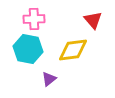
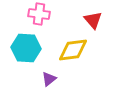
pink cross: moved 5 px right, 5 px up; rotated 10 degrees clockwise
cyan hexagon: moved 2 px left, 1 px up; rotated 8 degrees counterclockwise
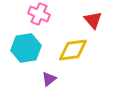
pink cross: rotated 15 degrees clockwise
cyan hexagon: rotated 12 degrees counterclockwise
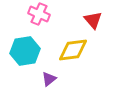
cyan hexagon: moved 1 px left, 3 px down
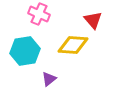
yellow diamond: moved 5 px up; rotated 12 degrees clockwise
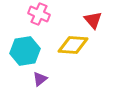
purple triangle: moved 9 px left
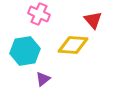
purple triangle: moved 3 px right
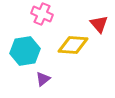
pink cross: moved 3 px right
red triangle: moved 6 px right, 4 px down
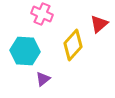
red triangle: rotated 30 degrees clockwise
yellow diamond: rotated 52 degrees counterclockwise
cyan hexagon: rotated 12 degrees clockwise
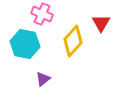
red triangle: moved 2 px right, 1 px up; rotated 18 degrees counterclockwise
yellow diamond: moved 4 px up
cyan hexagon: moved 7 px up; rotated 8 degrees clockwise
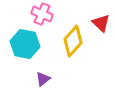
red triangle: rotated 18 degrees counterclockwise
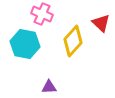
purple triangle: moved 6 px right, 8 px down; rotated 35 degrees clockwise
